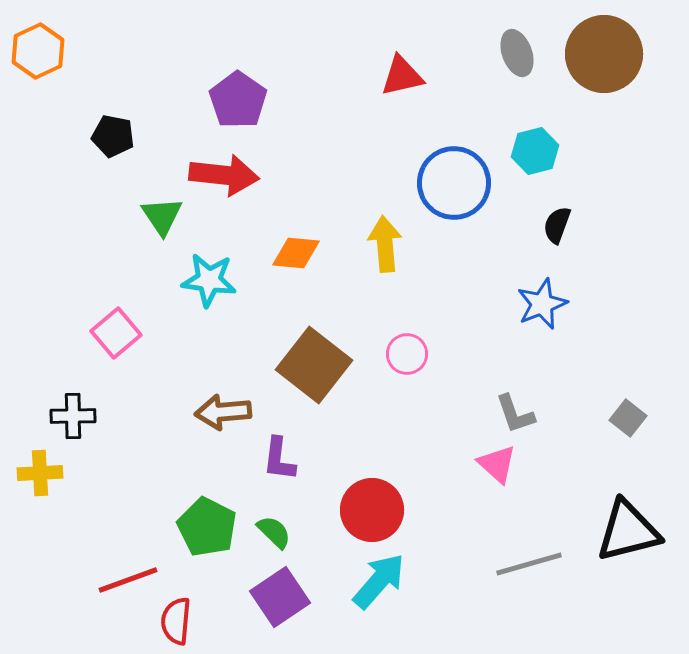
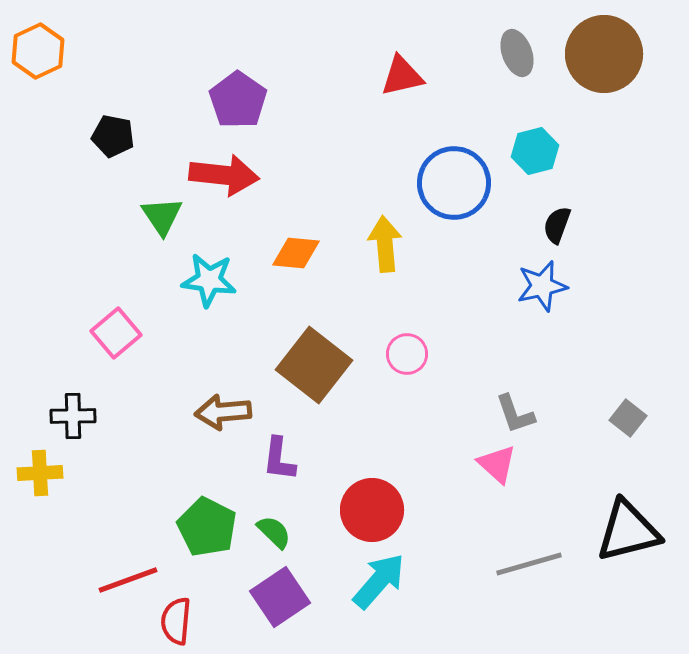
blue star: moved 18 px up; rotated 9 degrees clockwise
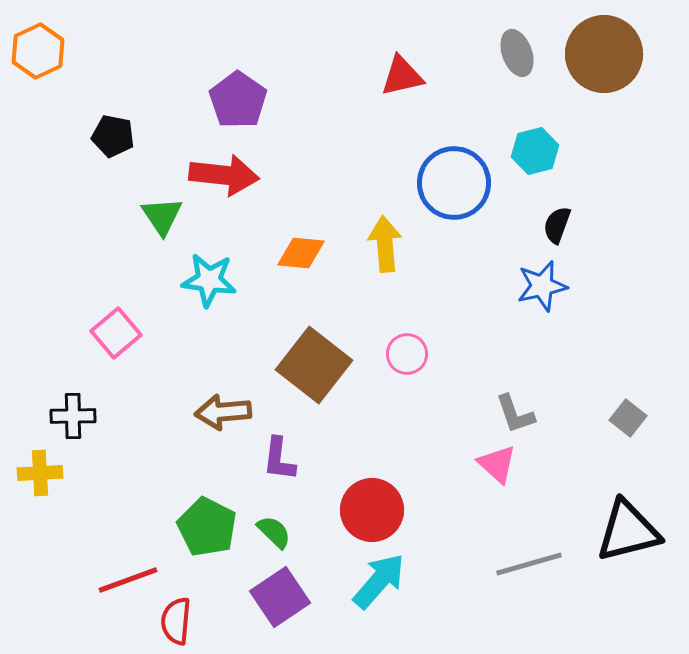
orange diamond: moved 5 px right
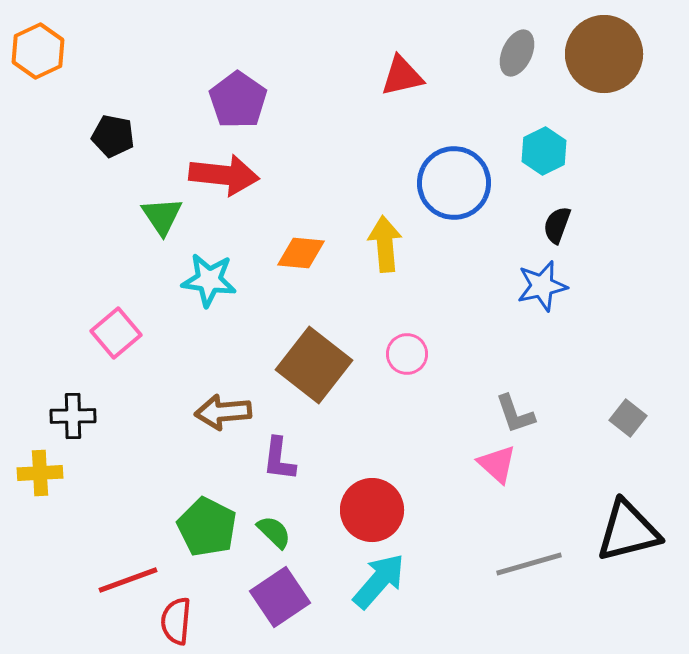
gray ellipse: rotated 45 degrees clockwise
cyan hexagon: moved 9 px right; rotated 12 degrees counterclockwise
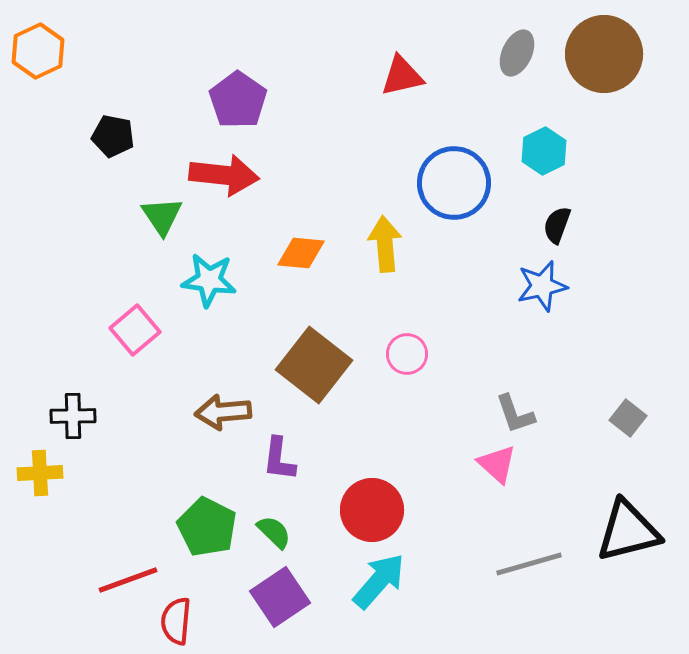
pink square: moved 19 px right, 3 px up
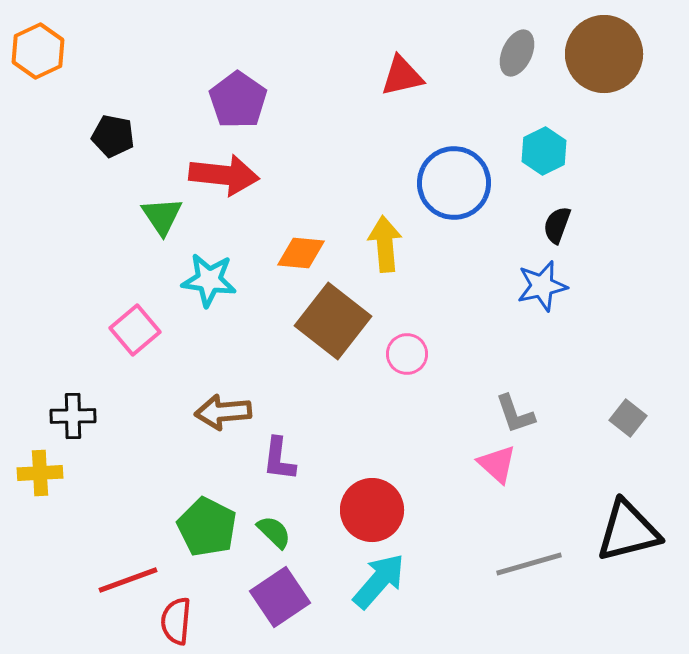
brown square: moved 19 px right, 44 px up
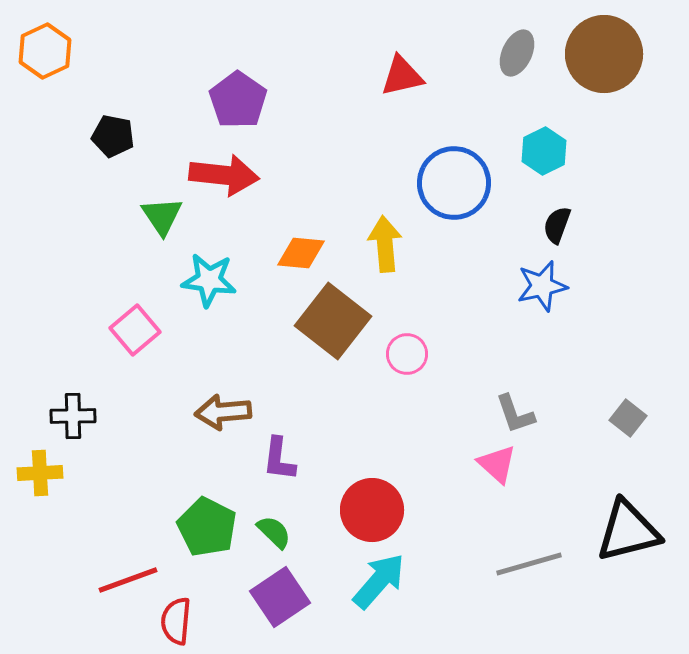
orange hexagon: moved 7 px right
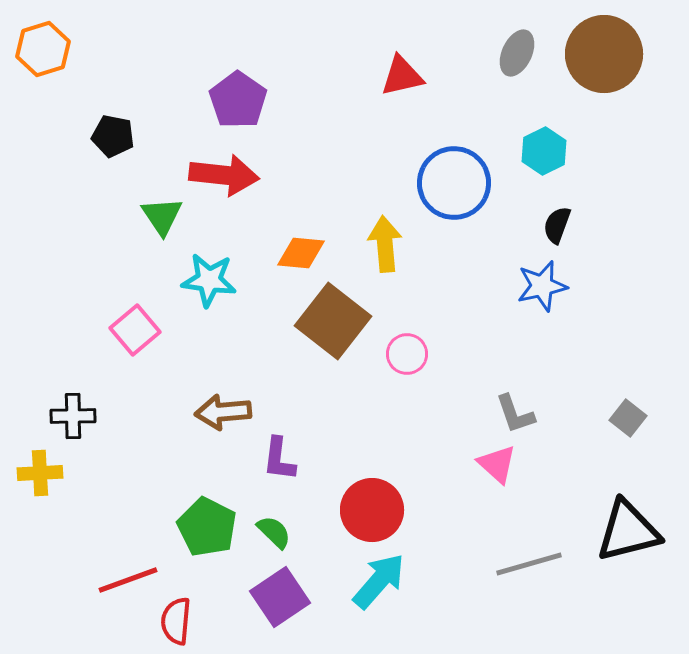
orange hexagon: moved 2 px left, 2 px up; rotated 8 degrees clockwise
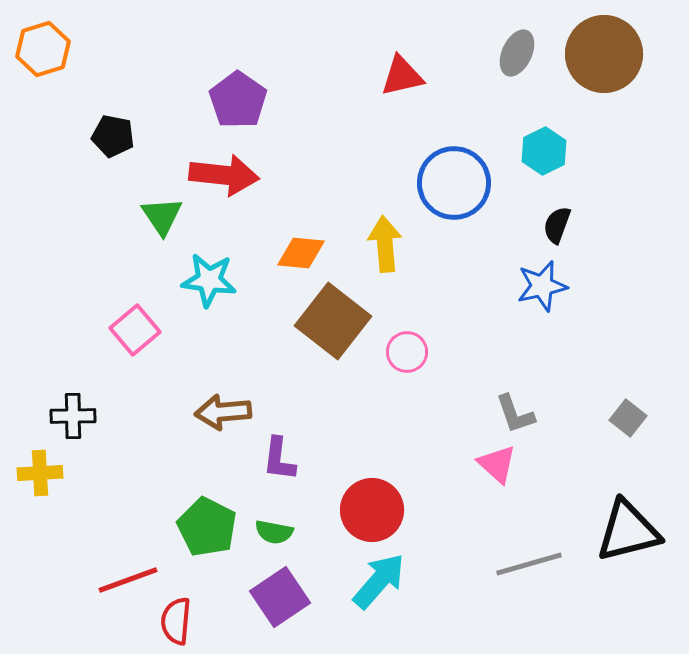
pink circle: moved 2 px up
green semicircle: rotated 147 degrees clockwise
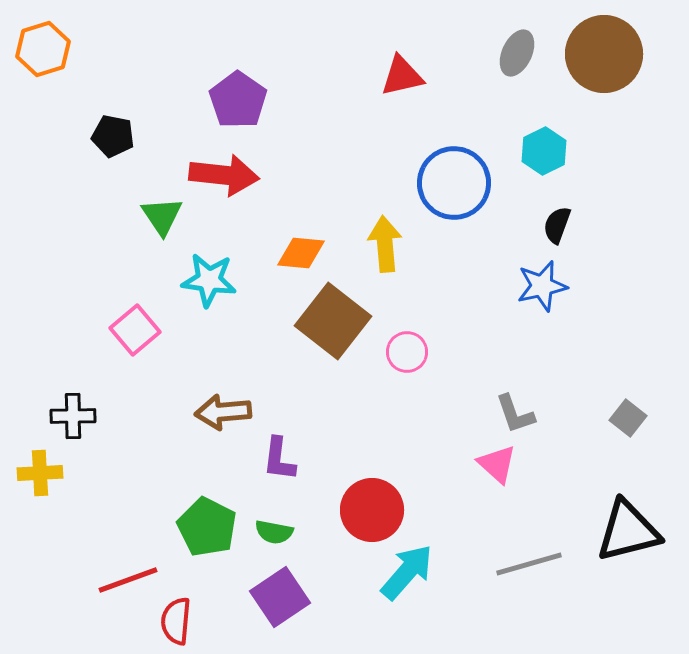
cyan arrow: moved 28 px right, 9 px up
